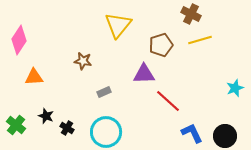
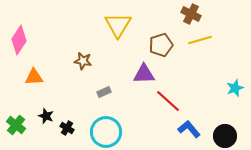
yellow triangle: rotated 8 degrees counterclockwise
blue L-shape: moved 3 px left, 4 px up; rotated 15 degrees counterclockwise
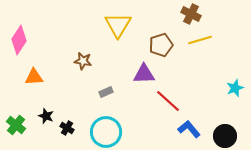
gray rectangle: moved 2 px right
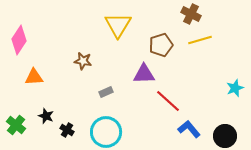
black cross: moved 2 px down
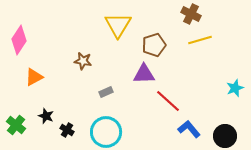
brown pentagon: moved 7 px left
orange triangle: rotated 24 degrees counterclockwise
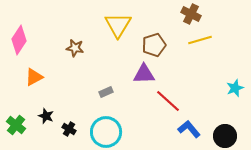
brown star: moved 8 px left, 13 px up
black cross: moved 2 px right, 1 px up
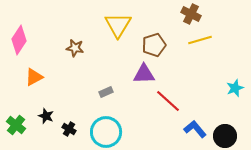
blue L-shape: moved 6 px right
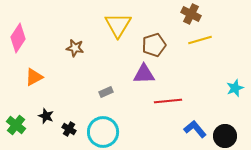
pink diamond: moved 1 px left, 2 px up
red line: rotated 48 degrees counterclockwise
cyan circle: moved 3 px left
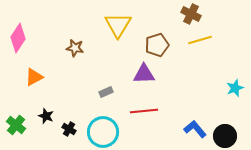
brown pentagon: moved 3 px right
red line: moved 24 px left, 10 px down
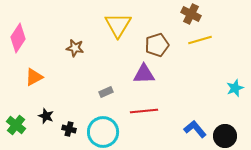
black cross: rotated 16 degrees counterclockwise
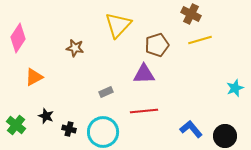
yellow triangle: rotated 12 degrees clockwise
blue L-shape: moved 4 px left
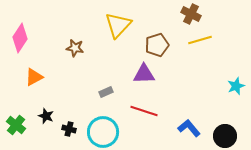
pink diamond: moved 2 px right
cyan star: moved 1 px right, 2 px up
red line: rotated 24 degrees clockwise
blue L-shape: moved 2 px left, 1 px up
